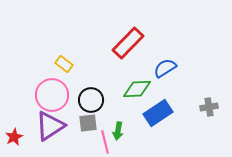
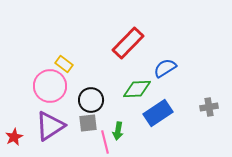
pink circle: moved 2 px left, 9 px up
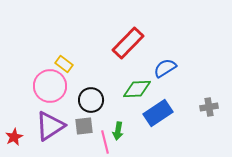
gray square: moved 4 px left, 3 px down
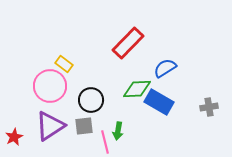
blue rectangle: moved 1 px right, 11 px up; rotated 64 degrees clockwise
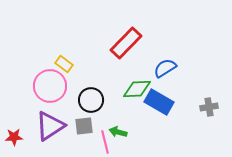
red rectangle: moved 2 px left
green arrow: moved 1 px down; rotated 96 degrees clockwise
red star: rotated 24 degrees clockwise
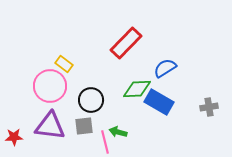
purple triangle: rotated 40 degrees clockwise
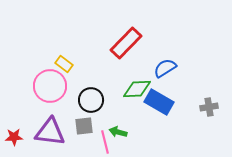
purple triangle: moved 6 px down
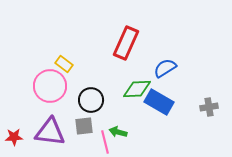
red rectangle: rotated 20 degrees counterclockwise
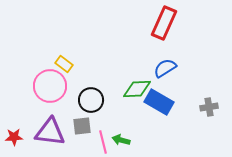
red rectangle: moved 38 px right, 20 px up
gray square: moved 2 px left
green arrow: moved 3 px right, 8 px down
pink line: moved 2 px left
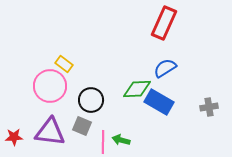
gray square: rotated 30 degrees clockwise
pink line: rotated 15 degrees clockwise
